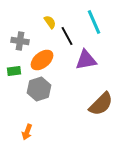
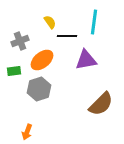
cyan line: rotated 30 degrees clockwise
black line: rotated 60 degrees counterclockwise
gray cross: rotated 30 degrees counterclockwise
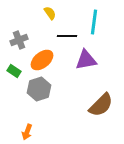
yellow semicircle: moved 9 px up
gray cross: moved 1 px left, 1 px up
green rectangle: rotated 40 degrees clockwise
brown semicircle: moved 1 px down
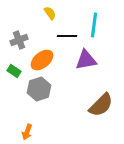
cyan line: moved 3 px down
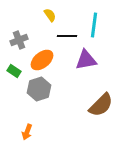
yellow semicircle: moved 2 px down
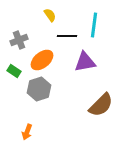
purple triangle: moved 1 px left, 2 px down
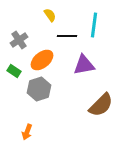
gray cross: rotated 12 degrees counterclockwise
purple triangle: moved 1 px left, 3 px down
